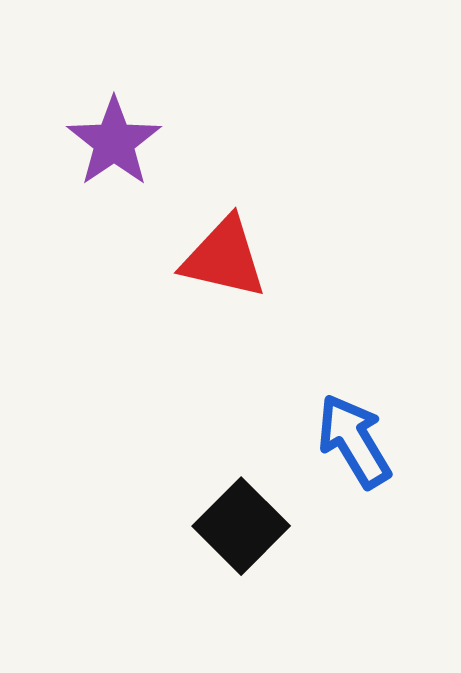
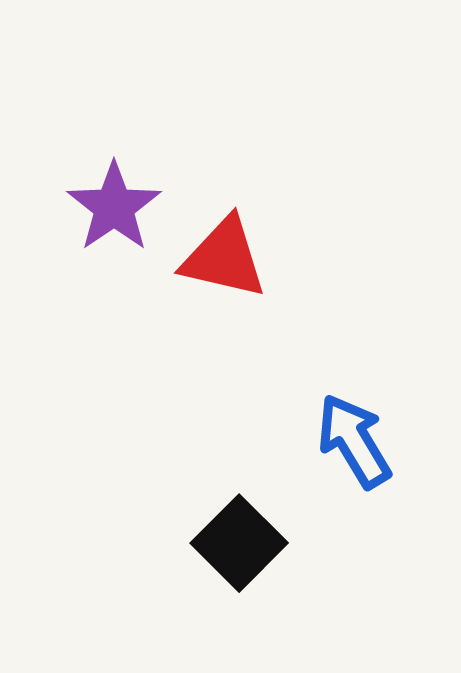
purple star: moved 65 px down
black square: moved 2 px left, 17 px down
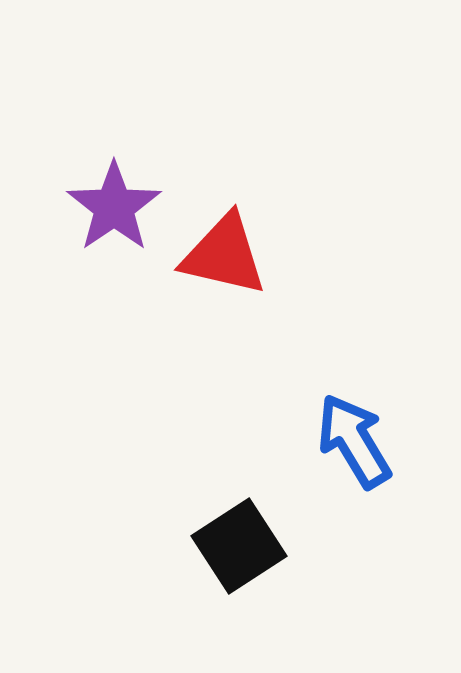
red triangle: moved 3 px up
black square: moved 3 px down; rotated 12 degrees clockwise
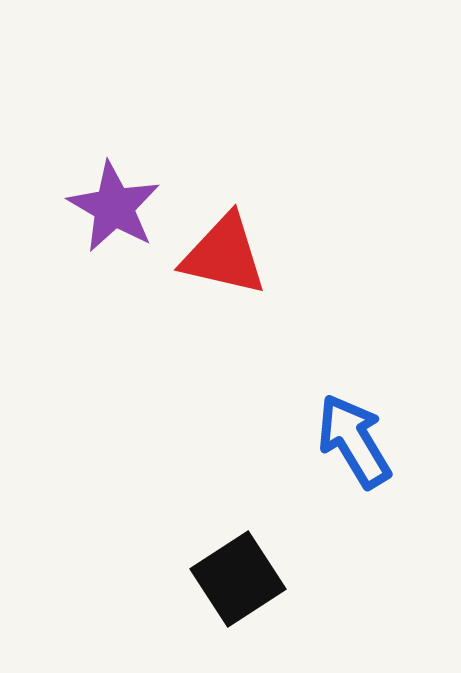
purple star: rotated 8 degrees counterclockwise
black square: moved 1 px left, 33 px down
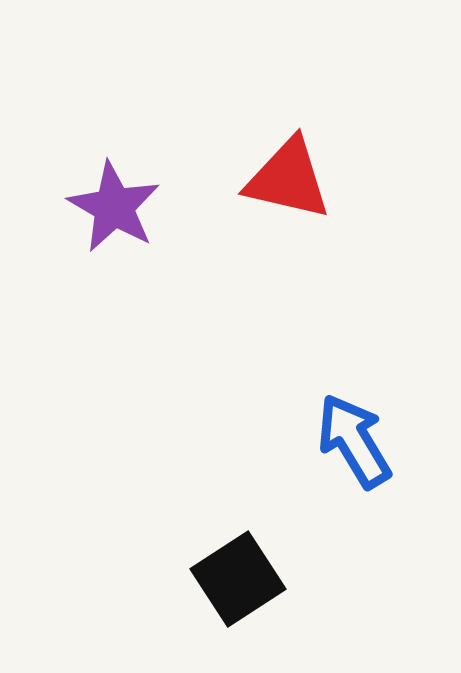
red triangle: moved 64 px right, 76 px up
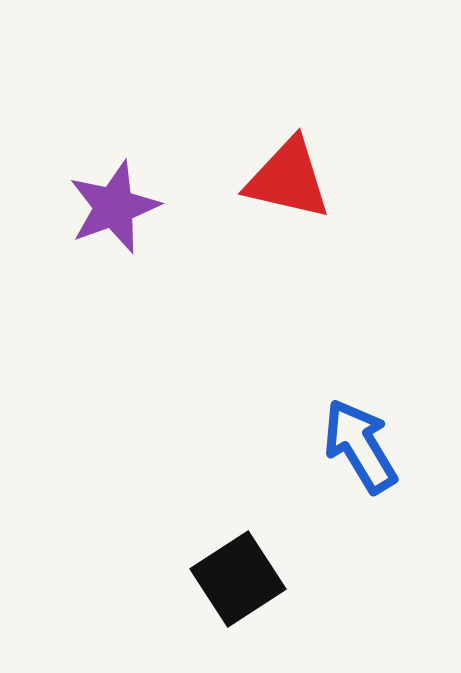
purple star: rotated 22 degrees clockwise
blue arrow: moved 6 px right, 5 px down
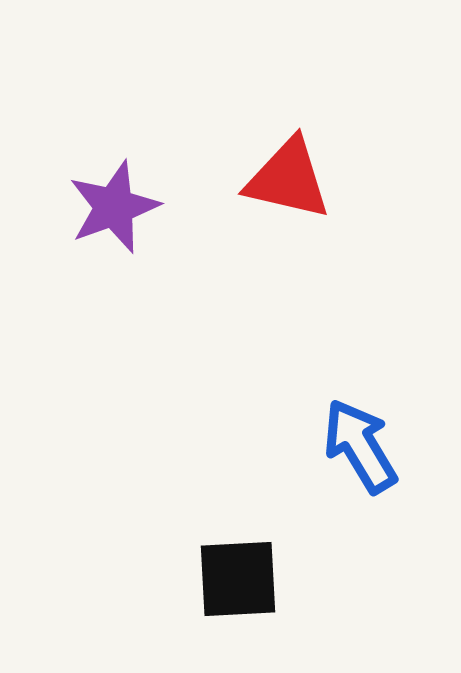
black square: rotated 30 degrees clockwise
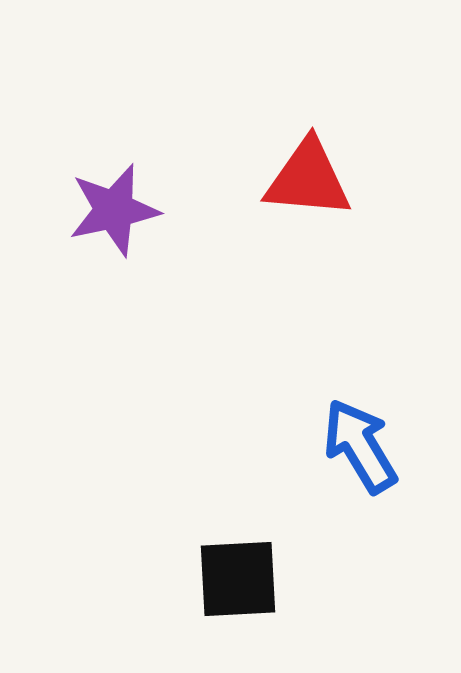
red triangle: moved 20 px right; rotated 8 degrees counterclockwise
purple star: moved 3 px down; rotated 8 degrees clockwise
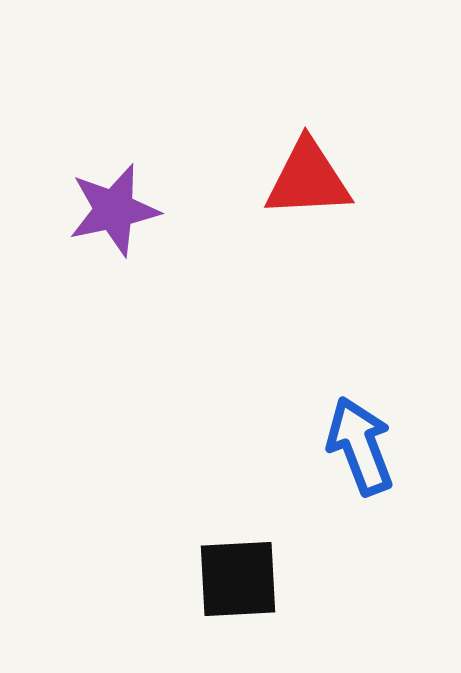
red triangle: rotated 8 degrees counterclockwise
blue arrow: rotated 10 degrees clockwise
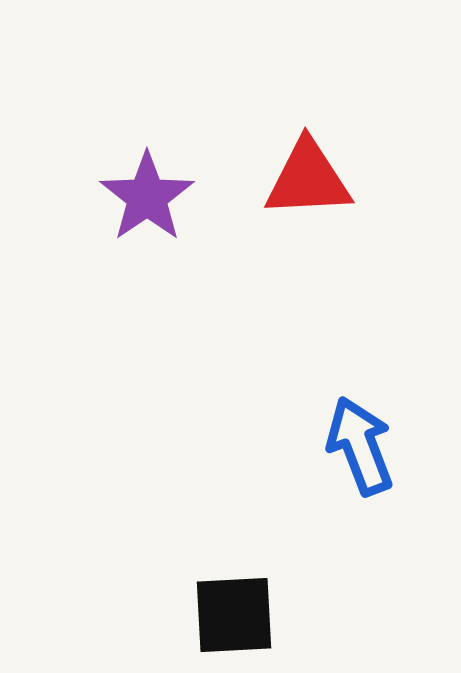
purple star: moved 33 px right, 13 px up; rotated 22 degrees counterclockwise
black square: moved 4 px left, 36 px down
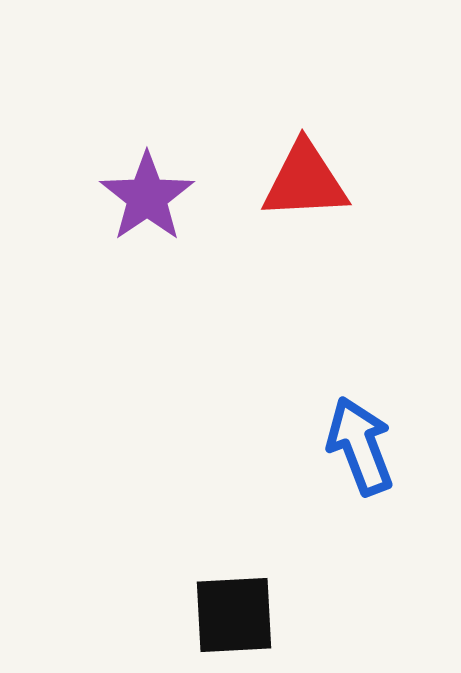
red triangle: moved 3 px left, 2 px down
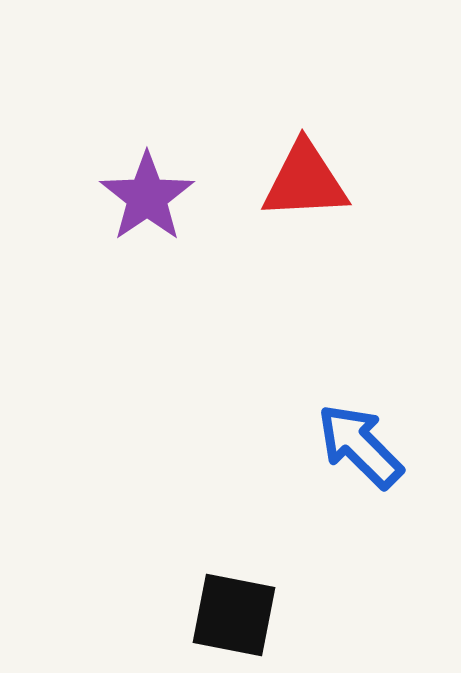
blue arrow: rotated 24 degrees counterclockwise
black square: rotated 14 degrees clockwise
